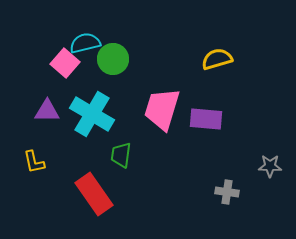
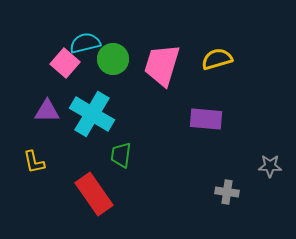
pink trapezoid: moved 44 px up
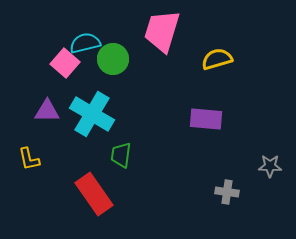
pink trapezoid: moved 34 px up
yellow L-shape: moved 5 px left, 3 px up
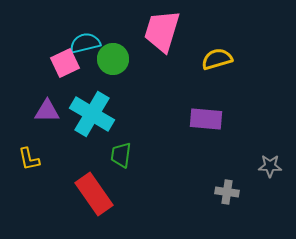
pink square: rotated 24 degrees clockwise
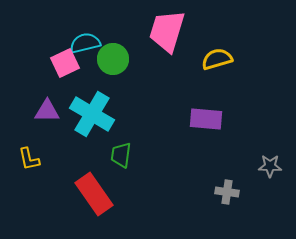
pink trapezoid: moved 5 px right
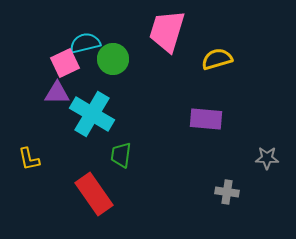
purple triangle: moved 10 px right, 18 px up
gray star: moved 3 px left, 8 px up
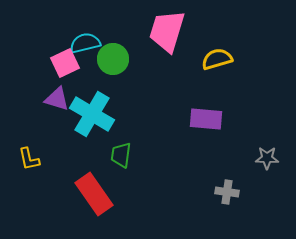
purple triangle: moved 6 px down; rotated 16 degrees clockwise
